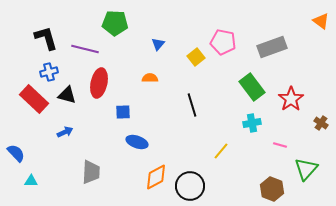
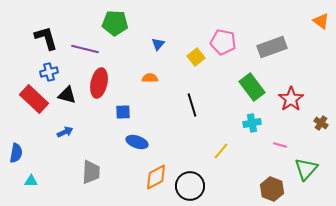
blue semicircle: rotated 54 degrees clockwise
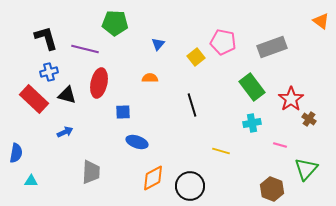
brown cross: moved 12 px left, 4 px up
yellow line: rotated 66 degrees clockwise
orange diamond: moved 3 px left, 1 px down
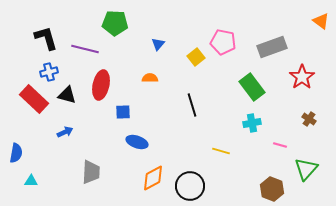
red ellipse: moved 2 px right, 2 px down
red star: moved 11 px right, 22 px up
